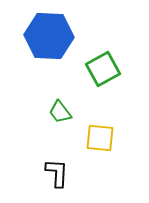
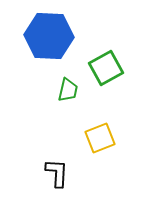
green square: moved 3 px right, 1 px up
green trapezoid: moved 8 px right, 22 px up; rotated 130 degrees counterclockwise
yellow square: rotated 28 degrees counterclockwise
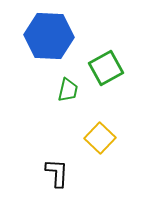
yellow square: rotated 24 degrees counterclockwise
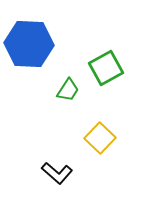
blue hexagon: moved 20 px left, 8 px down
green trapezoid: rotated 20 degrees clockwise
black L-shape: rotated 128 degrees clockwise
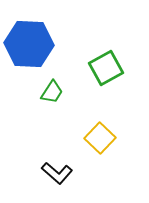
green trapezoid: moved 16 px left, 2 px down
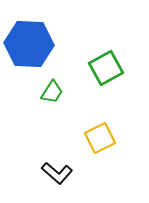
yellow square: rotated 20 degrees clockwise
